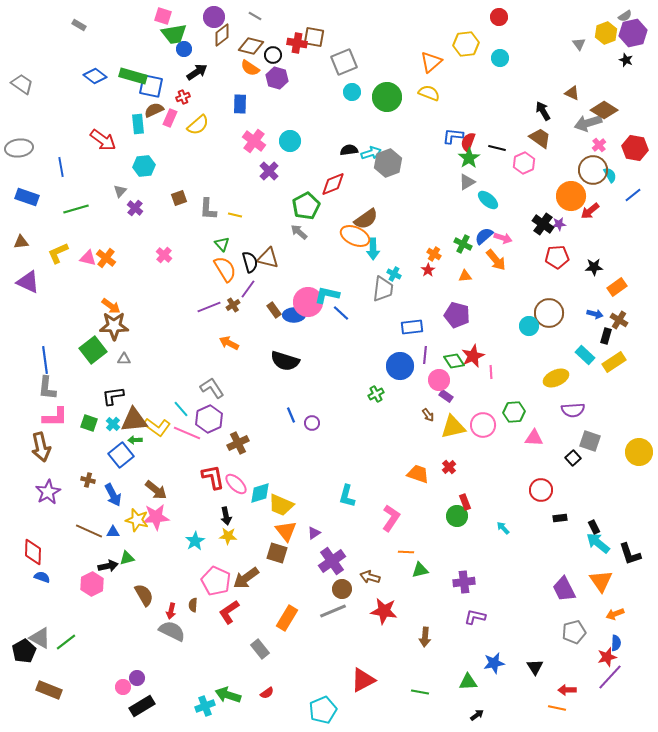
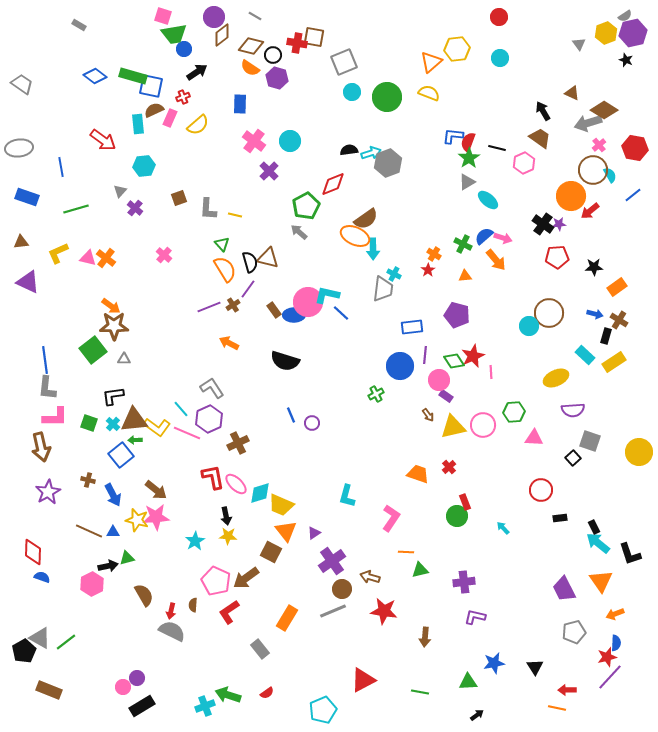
yellow hexagon at (466, 44): moved 9 px left, 5 px down
brown square at (277, 553): moved 6 px left, 1 px up; rotated 10 degrees clockwise
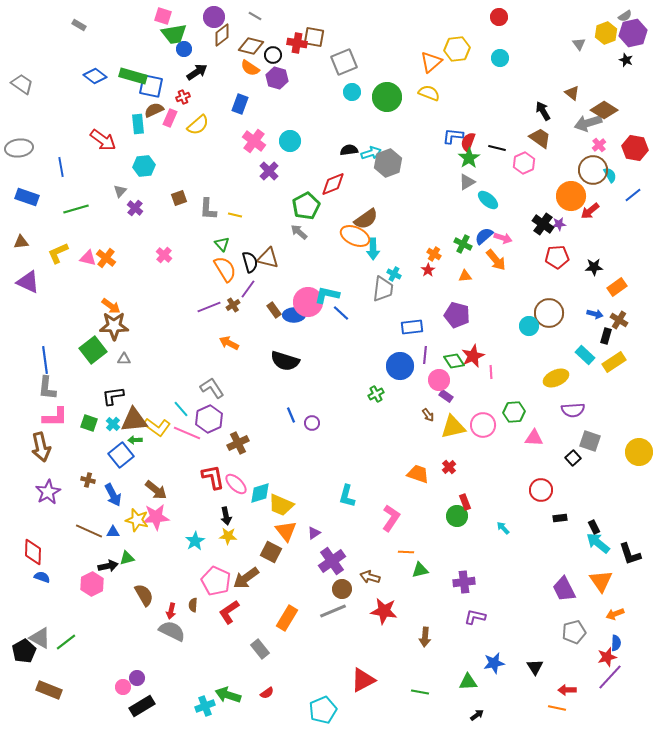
brown triangle at (572, 93): rotated 14 degrees clockwise
blue rectangle at (240, 104): rotated 18 degrees clockwise
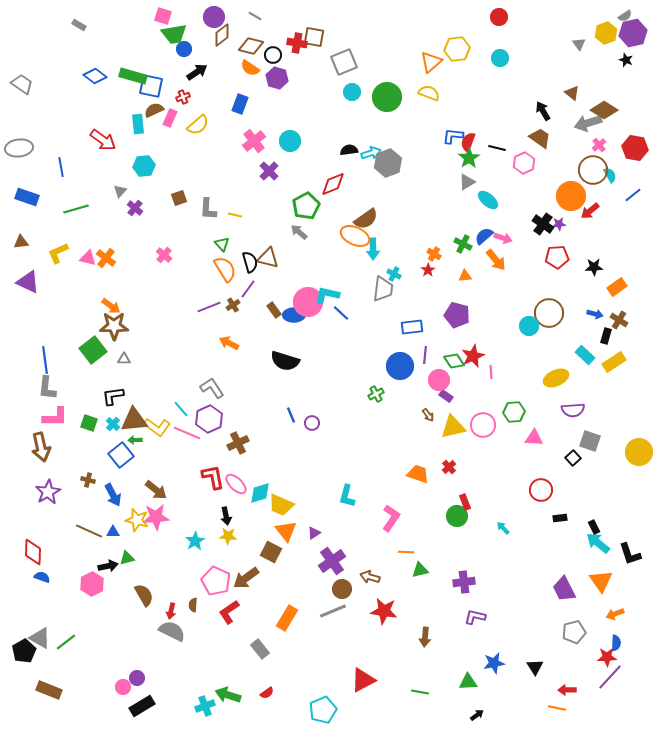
pink cross at (254, 141): rotated 15 degrees clockwise
red star at (607, 657): rotated 12 degrees clockwise
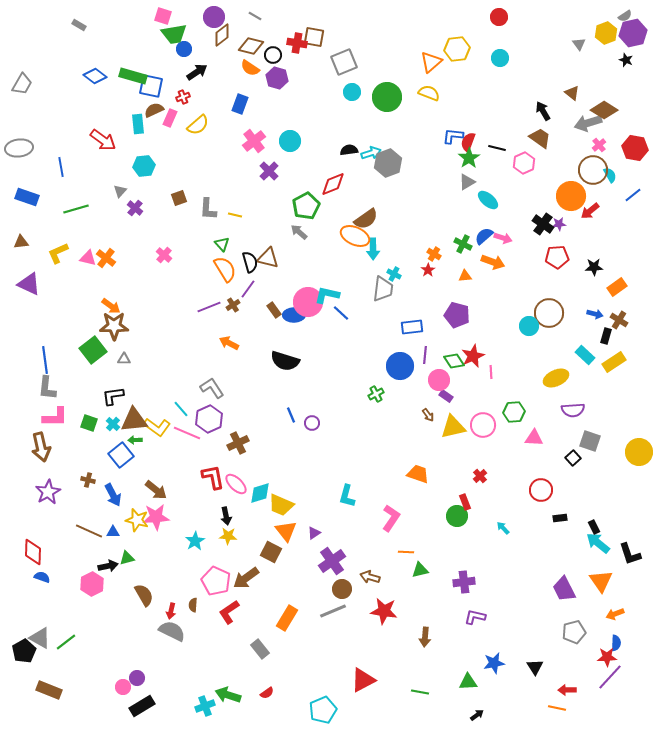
gray trapezoid at (22, 84): rotated 85 degrees clockwise
orange arrow at (496, 260): moved 3 px left, 2 px down; rotated 30 degrees counterclockwise
purple triangle at (28, 282): moved 1 px right, 2 px down
red cross at (449, 467): moved 31 px right, 9 px down
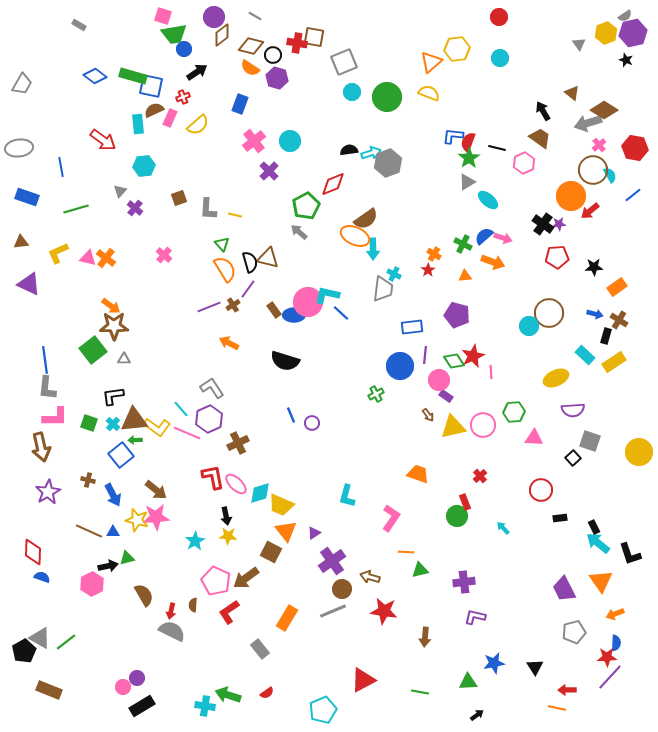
cyan cross at (205, 706): rotated 30 degrees clockwise
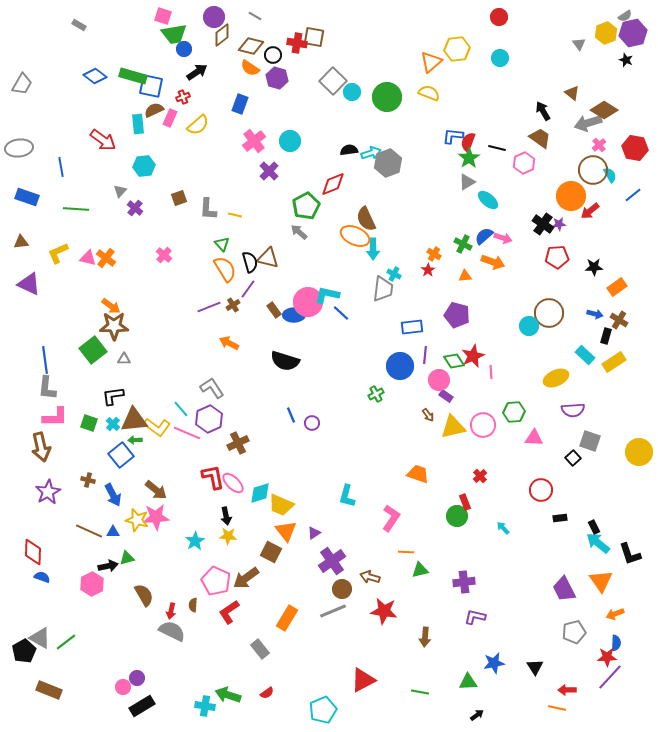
gray square at (344, 62): moved 11 px left, 19 px down; rotated 24 degrees counterclockwise
green line at (76, 209): rotated 20 degrees clockwise
brown semicircle at (366, 219): rotated 100 degrees clockwise
pink ellipse at (236, 484): moved 3 px left, 1 px up
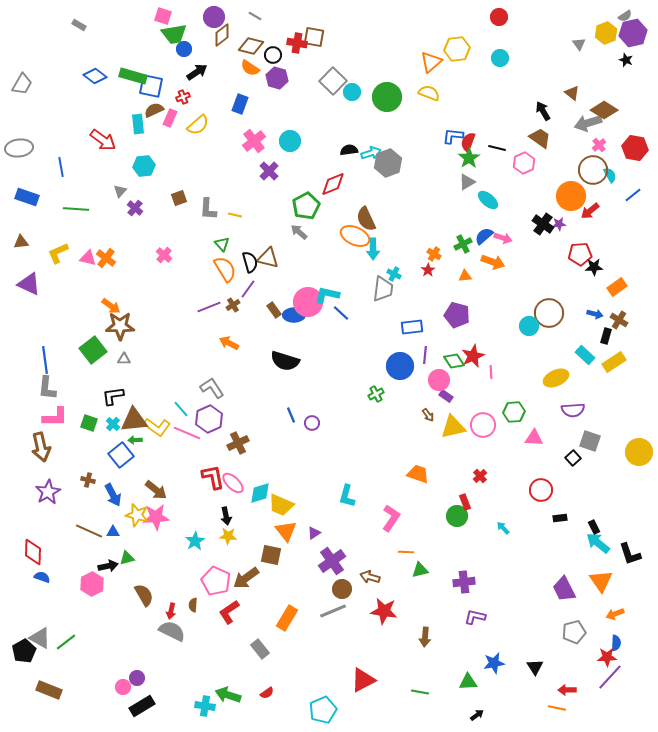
green cross at (463, 244): rotated 36 degrees clockwise
red pentagon at (557, 257): moved 23 px right, 3 px up
brown star at (114, 326): moved 6 px right
yellow star at (137, 520): moved 5 px up
brown square at (271, 552): moved 3 px down; rotated 15 degrees counterclockwise
